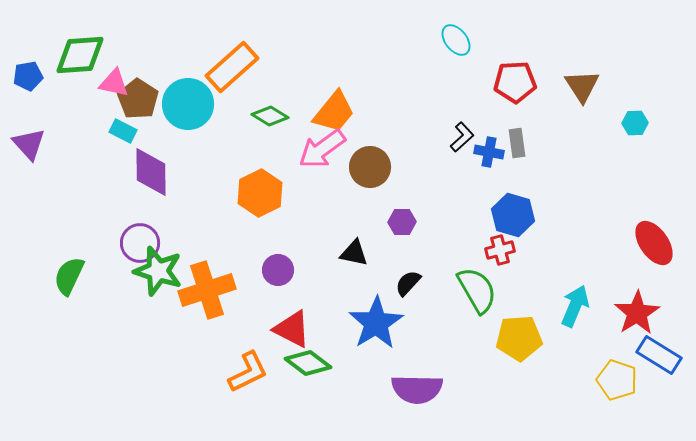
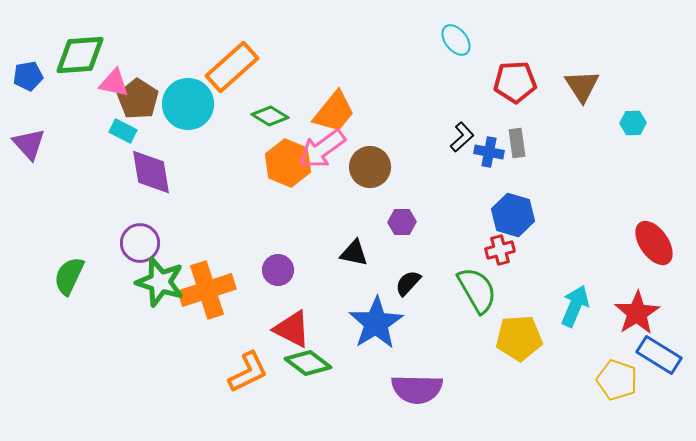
cyan hexagon at (635, 123): moved 2 px left
purple diamond at (151, 172): rotated 9 degrees counterclockwise
orange hexagon at (260, 193): moved 28 px right, 30 px up; rotated 12 degrees counterclockwise
green star at (158, 271): moved 2 px right, 11 px down
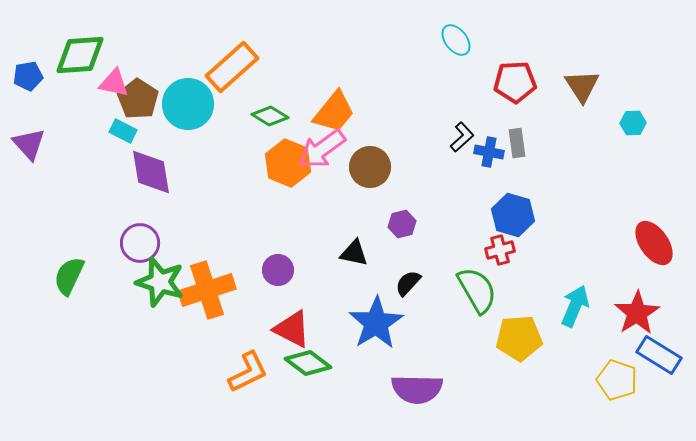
purple hexagon at (402, 222): moved 2 px down; rotated 12 degrees counterclockwise
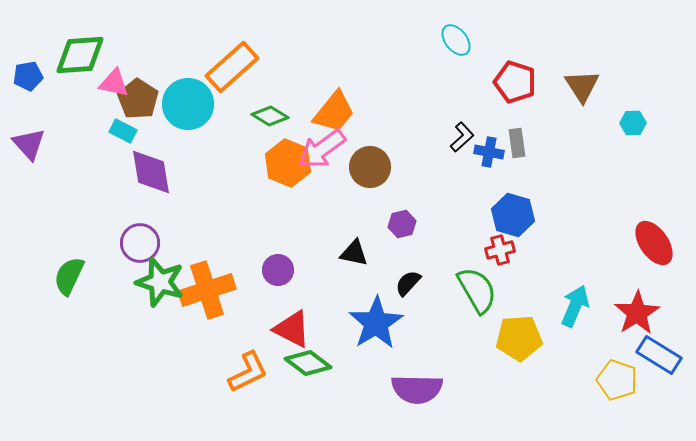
red pentagon at (515, 82): rotated 21 degrees clockwise
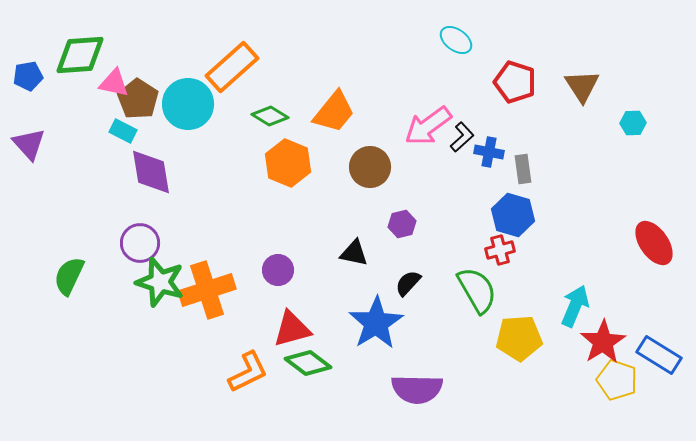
cyan ellipse at (456, 40): rotated 16 degrees counterclockwise
gray rectangle at (517, 143): moved 6 px right, 26 px down
pink arrow at (322, 149): moved 106 px right, 23 px up
red star at (637, 313): moved 34 px left, 29 px down
red triangle at (292, 329): rotated 42 degrees counterclockwise
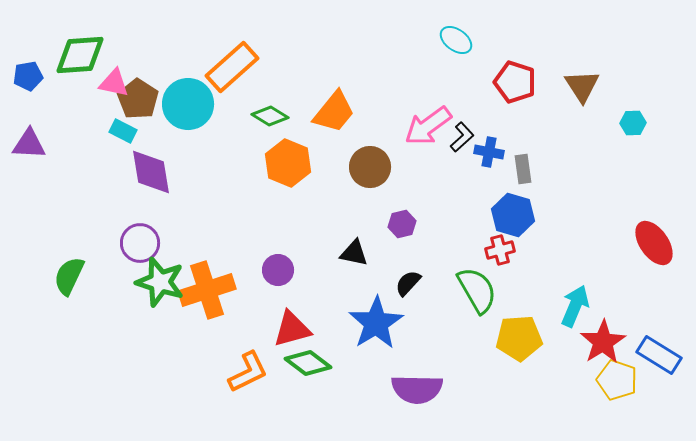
purple triangle at (29, 144): rotated 45 degrees counterclockwise
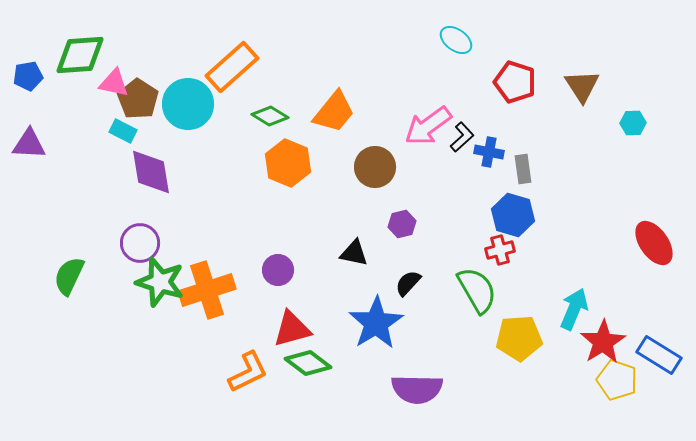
brown circle at (370, 167): moved 5 px right
cyan arrow at (575, 306): moved 1 px left, 3 px down
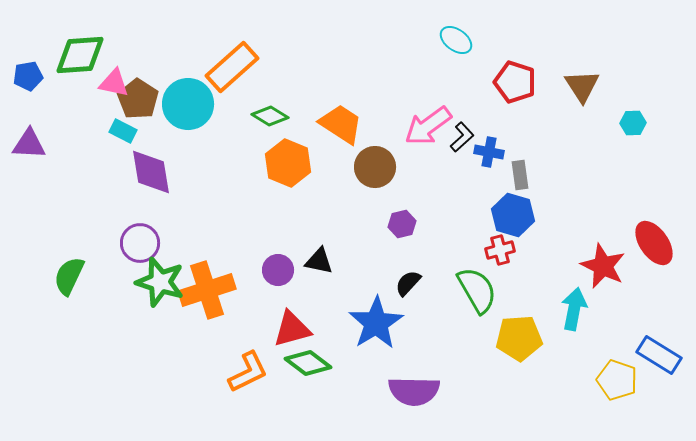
orange trapezoid at (334, 112): moved 7 px right, 12 px down; rotated 96 degrees counterclockwise
gray rectangle at (523, 169): moved 3 px left, 6 px down
black triangle at (354, 253): moved 35 px left, 8 px down
cyan arrow at (574, 309): rotated 12 degrees counterclockwise
red star at (603, 342): moved 76 px up; rotated 15 degrees counterclockwise
purple semicircle at (417, 389): moved 3 px left, 2 px down
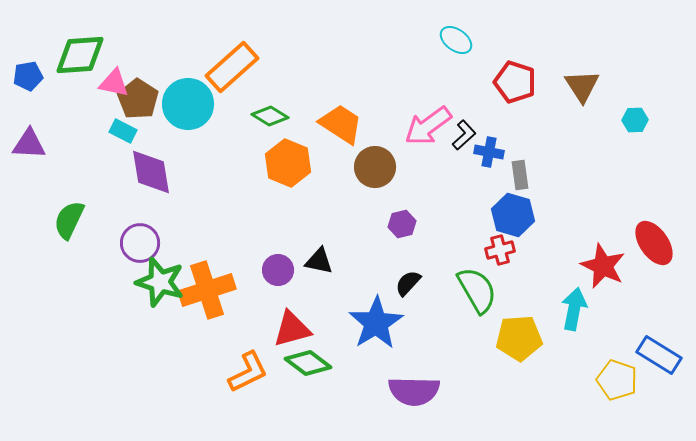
cyan hexagon at (633, 123): moved 2 px right, 3 px up
black L-shape at (462, 137): moved 2 px right, 2 px up
green semicircle at (69, 276): moved 56 px up
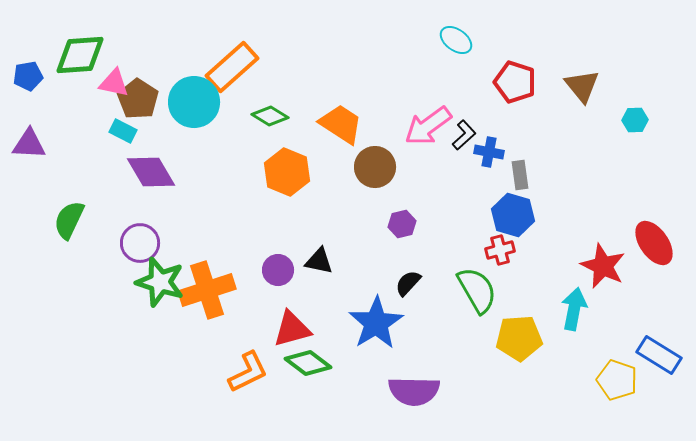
brown triangle at (582, 86): rotated 6 degrees counterclockwise
cyan circle at (188, 104): moved 6 px right, 2 px up
orange hexagon at (288, 163): moved 1 px left, 9 px down
purple diamond at (151, 172): rotated 21 degrees counterclockwise
